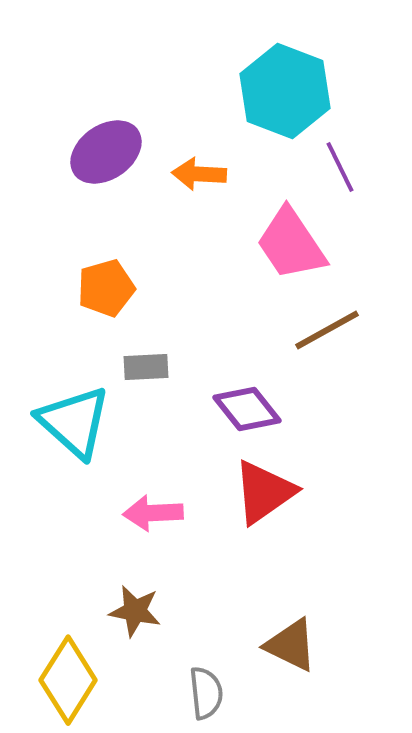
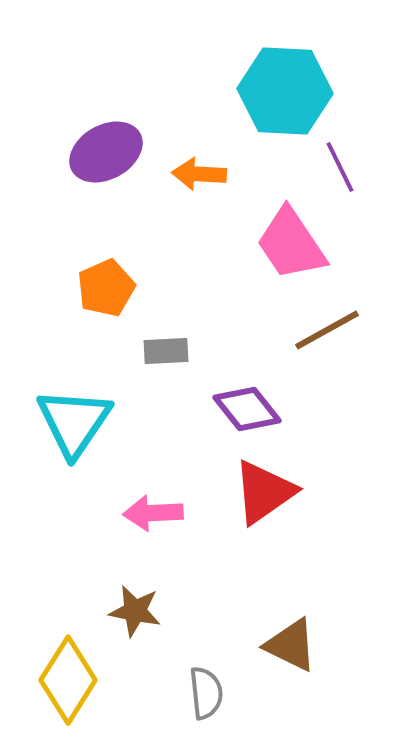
cyan hexagon: rotated 18 degrees counterclockwise
purple ellipse: rotated 6 degrees clockwise
orange pentagon: rotated 8 degrees counterclockwise
gray rectangle: moved 20 px right, 16 px up
cyan triangle: rotated 22 degrees clockwise
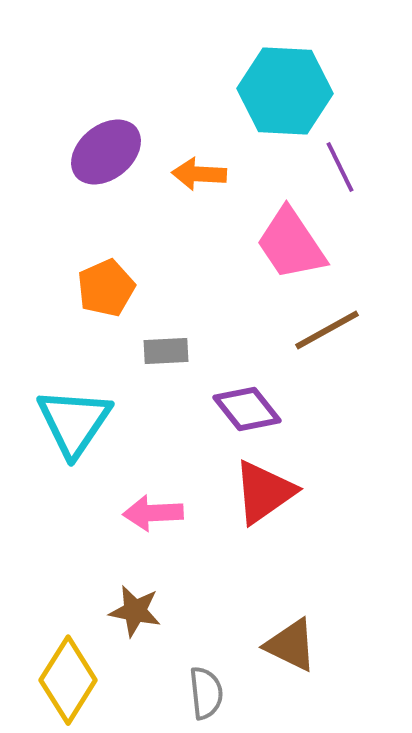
purple ellipse: rotated 10 degrees counterclockwise
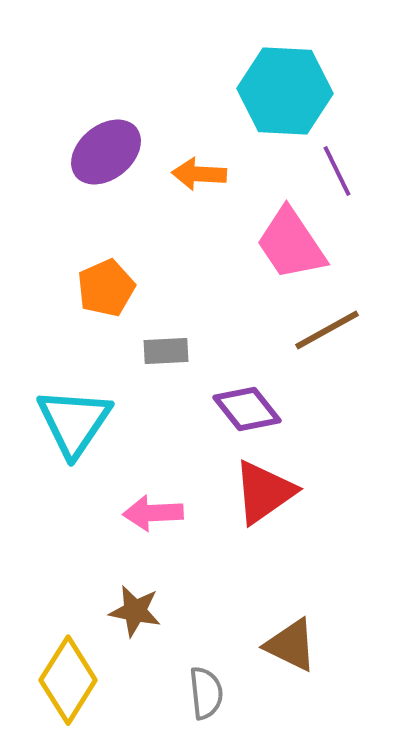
purple line: moved 3 px left, 4 px down
